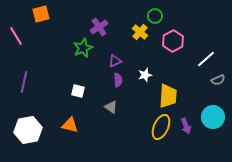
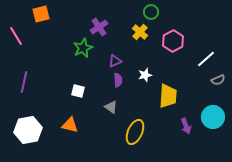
green circle: moved 4 px left, 4 px up
yellow ellipse: moved 26 px left, 5 px down
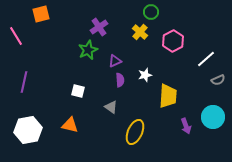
green star: moved 5 px right, 2 px down
purple semicircle: moved 2 px right
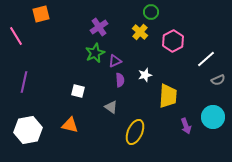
green star: moved 7 px right, 3 px down
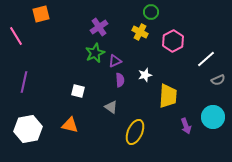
yellow cross: rotated 14 degrees counterclockwise
white hexagon: moved 1 px up
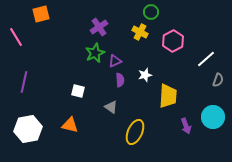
pink line: moved 1 px down
gray semicircle: rotated 48 degrees counterclockwise
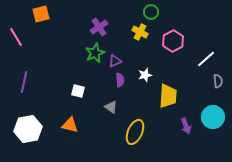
gray semicircle: moved 1 px down; rotated 24 degrees counterclockwise
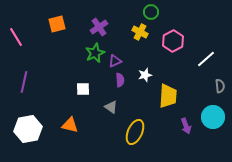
orange square: moved 16 px right, 10 px down
gray semicircle: moved 2 px right, 5 px down
white square: moved 5 px right, 2 px up; rotated 16 degrees counterclockwise
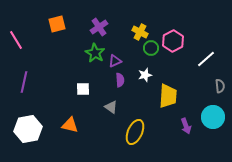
green circle: moved 36 px down
pink line: moved 3 px down
green star: rotated 18 degrees counterclockwise
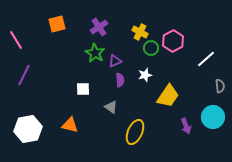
purple line: moved 7 px up; rotated 15 degrees clockwise
yellow trapezoid: rotated 30 degrees clockwise
